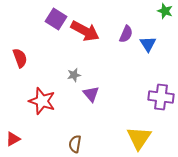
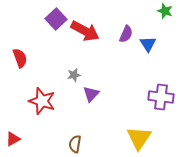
purple square: rotated 15 degrees clockwise
purple triangle: rotated 24 degrees clockwise
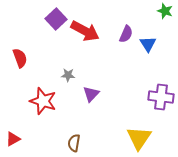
gray star: moved 6 px left; rotated 16 degrees clockwise
red star: moved 1 px right
brown semicircle: moved 1 px left, 1 px up
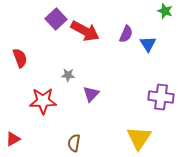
red star: rotated 20 degrees counterclockwise
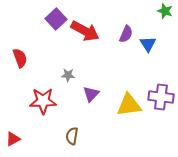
yellow triangle: moved 10 px left, 33 px up; rotated 48 degrees clockwise
brown semicircle: moved 2 px left, 7 px up
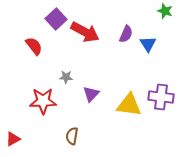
red arrow: moved 1 px down
red semicircle: moved 14 px right, 12 px up; rotated 18 degrees counterclockwise
gray star: moved 2 px left, 2 px down
yellow triangle: rotated 16 degrees clockwise
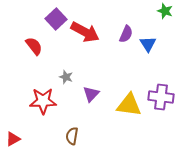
gray star: rotated 16 degrees clockwise
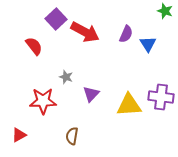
yellow triangle: rotated 12 degrees counterclockwise
red triangle: moved 6 px right, 4 px up
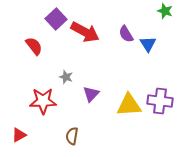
purple semicircle: rotated 126 degrees clockwise
purple cross: moved 1 px left, 4 px down
